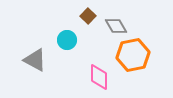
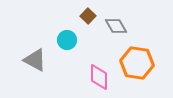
orange hexagon: moved 4 px right, 8 px down; rotated 20 degrees clockwise
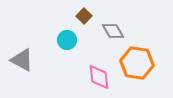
brown square: moved 4 px left
gray diamond: moved 3 px left, 5 px down
gray triangle: moved 13 px left
pink diamond: rotated 8 degrees counterclockwise
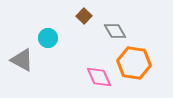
gray diamond: moved 2 px right
cyan circle: moved 19 px left, 2 px up
orange hexagon: moved 3 px left
pink diamond: rotated 16 degrees counterclockwise
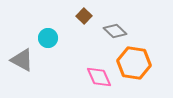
gray diamond: rotated 15 degrees counterclockwise
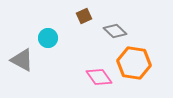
brown square: rotated 21 degrees clockwise
pink diamond: rotated 12 degrees counterclockwise
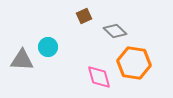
cyan circle: moved 9 px down
gray triangle: rotated 25 degrees counterclockwise
pink diamond: rotated 20 degrees clockwise
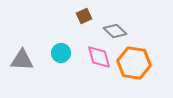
cyan circle: moved 13 px right, 6 px down
pink diamond: moved 20 px up
